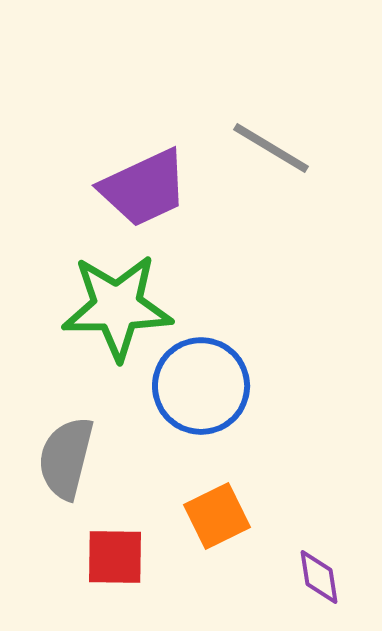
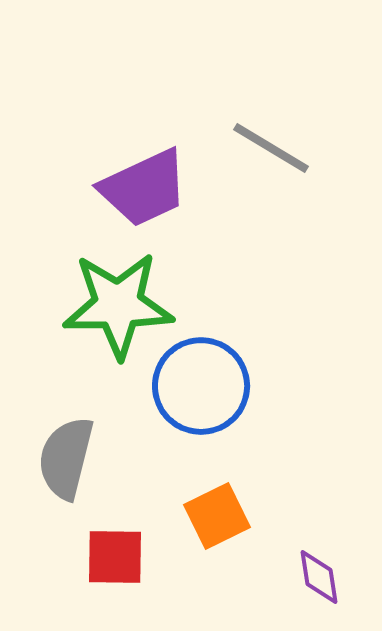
green star: moved 1 px right, 2 px up
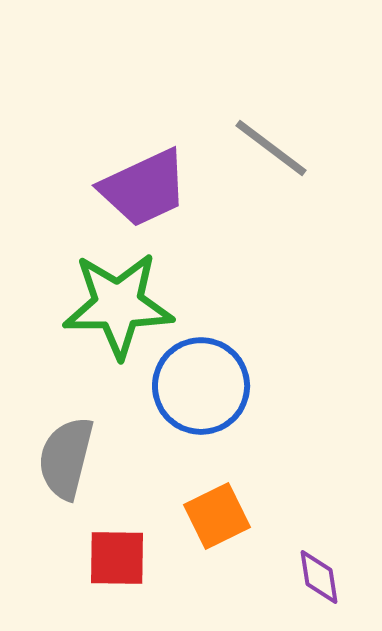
gray line: rotated 6 degrees clockwise
red square: moved 2 px right, 1 px down
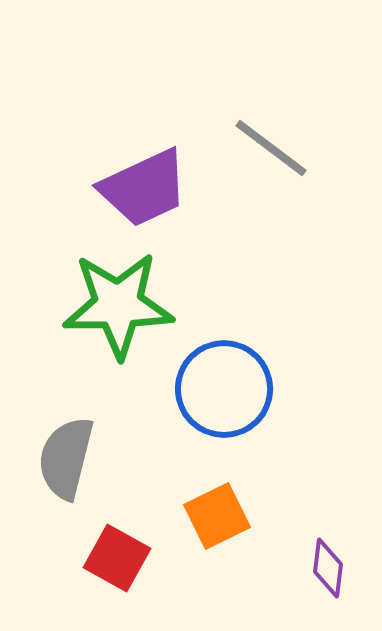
blue circle: moved 23 px right, 3 px down
red square: rotated 28 degrees clockwise
purple diamond: moved 9 px right, 9 px up; rotated 16 degrees clockwise
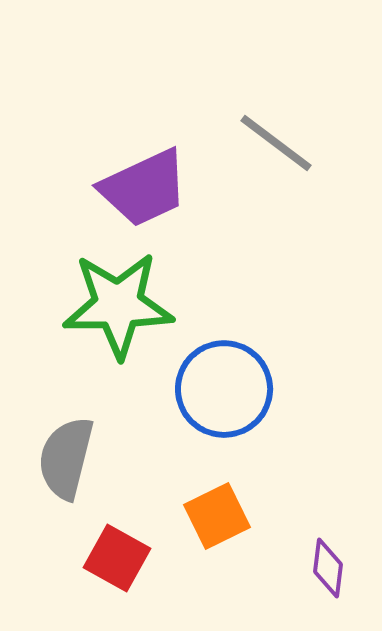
gray line: moved 5 px right, 5 px up
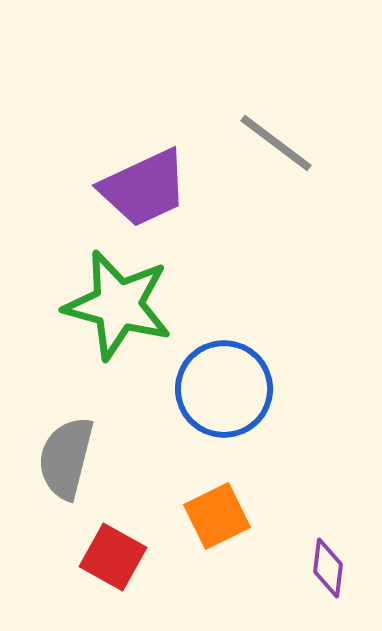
green star: rotated 16 degrees clockwise
red square: moved 4 px left, 1 px up
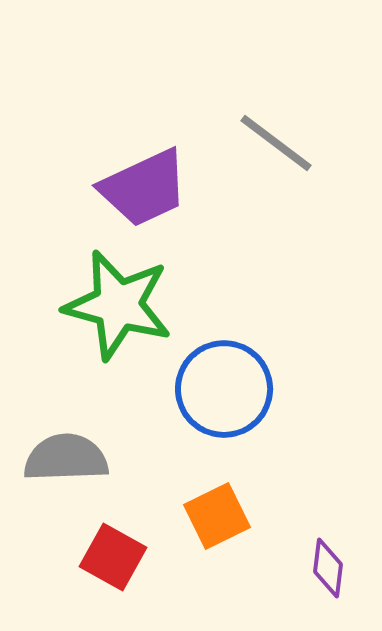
gray semicircle: rotated 74 degrees clockwise
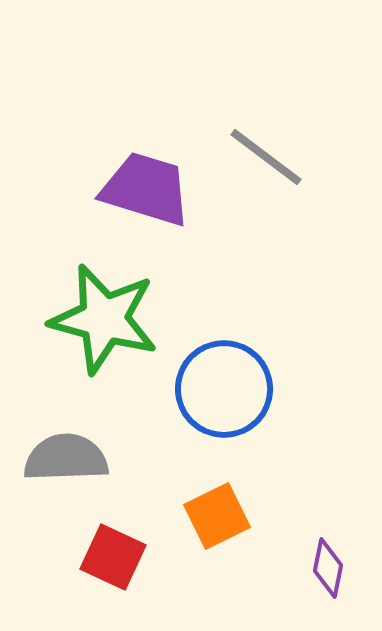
gray line: moved 10 px left, 14 px down
purple trapezoid: moved 2 px right, 1 px down; rotated 138 degrees counterclockwise
green star: moved 14 px left, 14 px down
red square: rotated 4 degrees counterclockwise
purple diamond: rotated 4 degrees clockwise
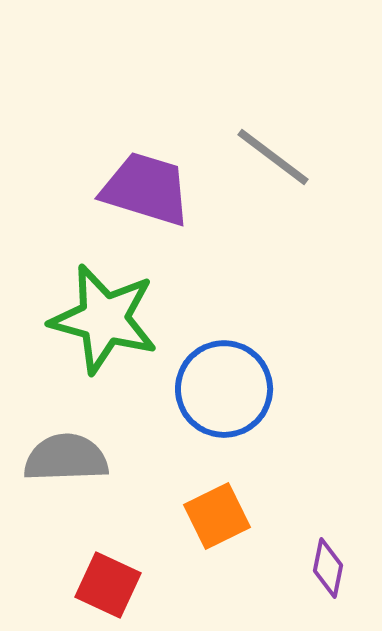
gray line: moved 7 px right
red square: moved 5 px left, 28 px down
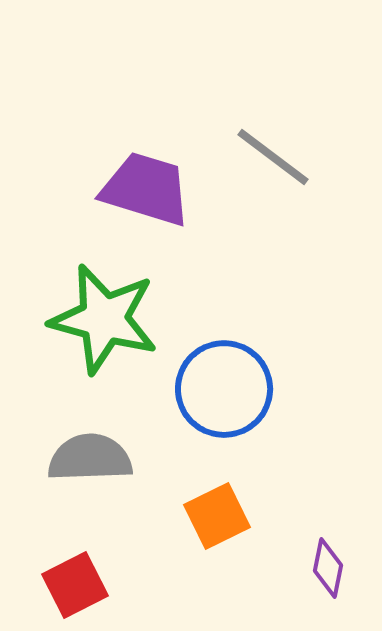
gray semicircle: moved 24 px right
red square: moved 33 px left; rotated 38 degrees clockwise
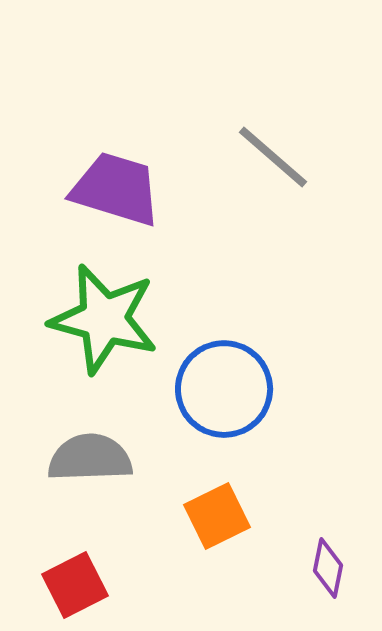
gray line: rotated 4 degrees clockwise
purple trapezoid: moved 30 px left
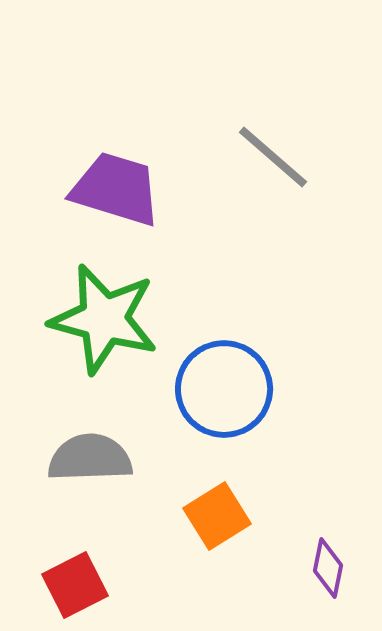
orange square: rotated 6 degrees counterclockwise
